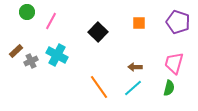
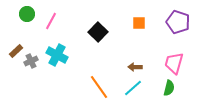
green circle: moved 2 px down
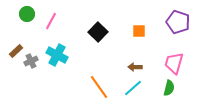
orange square: moved 8 px down
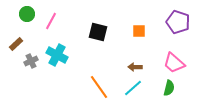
black square: rotated 30 degrees counterclockwise
brown rectangle: moved 7 px up
pink trapezoid: rotated 65 degrees counterclockwise
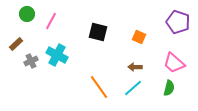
orange square: moved 6 px down; rotated 24 degrees clockwise
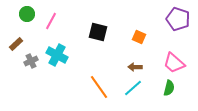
purple pentagon: moved 3 px up
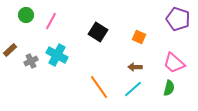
green circle: moved 1 px left, 1 px down
black square: rotated 18 degrees clockwise
brown rectangle: moved 6 px left, 6 px down
cyan line: moved 1 px down
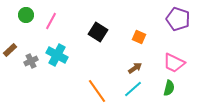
pink trapezoid: rotated 15 degrees counterclockwise
brown arrow: moved 1 px down; rotated 144 degrees clockwise
orange line: moved 2 px left, 4 px down
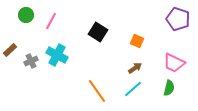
orange square: moved 2 px left, 4 px down
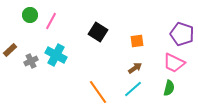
green circle: moved 4 px right
purple pentagon: moved 4 px right, 15 px down
orange square: rotated 32 degrees counterclockwise
cyan cross: moved 1 px left
orange line: moved 1 px right, 1 px down
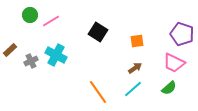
pink line: rotated 30 degrees clockwise
green semicircle: rotated 35 degrees clockwise
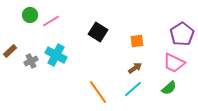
purple pentagon: rotated 20 degrees clockwise
brown rectangle: moved 1 px down
